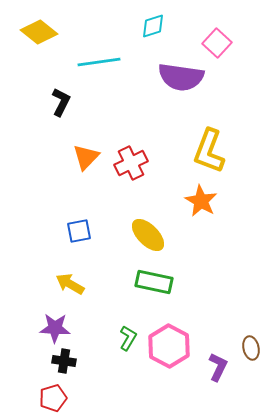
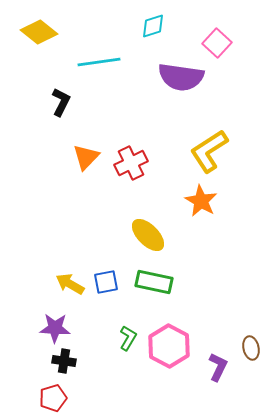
yellow L-shape: rotated 36 degrees clockwise
blue square: moved 27 px right, 51 px down
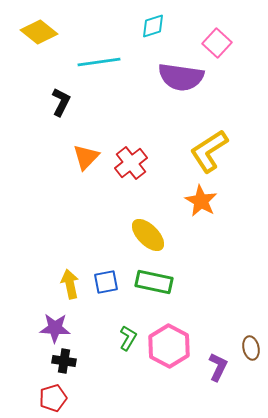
red cross: rotated 12 degrees counterclockwise
yellow arrow: rotated 48 degrees clockwise
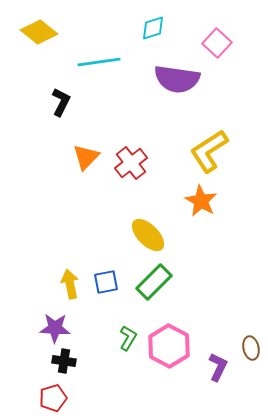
cyan diamond: moved 2 px down
purple semicircle: moved 4 px left, 2 px down
green rectangle: rotated 57 degrees counterclockwise
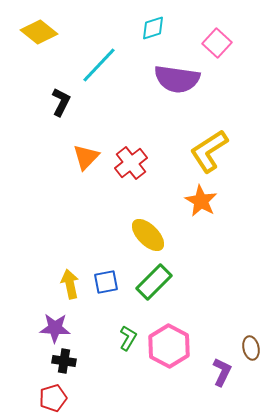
cyan line: moved 3 px down; rotated 39 degrees counterclockwise
purple L-shape: moved 4 px right, 5 px down
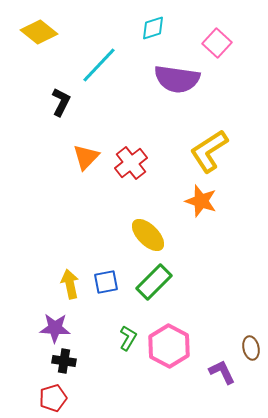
orange star: rotated 12 degrees counterclockwise
purple L-shape: rotated 52 degrees counterclockwise
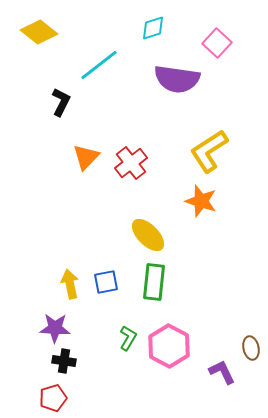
cyan line: rotated 9 degrees clockwise
green rectangle: rotated 39 degrees counterclockwise
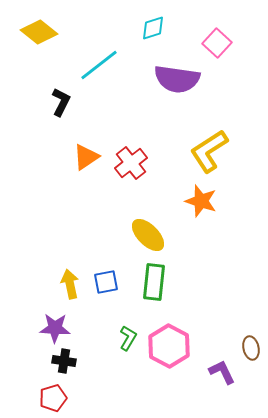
orange triangle: rotated 12 degrees clockwise
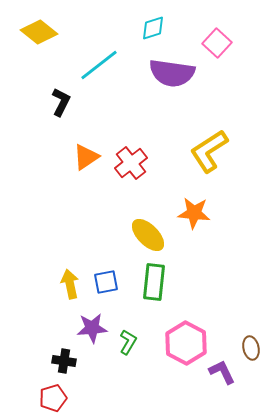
purple semicircle: moved 5 px left, 6 px up
orange star: moved 7 px left, 12 px down; rotated 12 degrees counterclockwise
purple star: moved 37 px right; rotated 8 degrees counterclockwise
green L-shape: moved 4 px down
pink hexagon: moved 17 px right, 3 px up
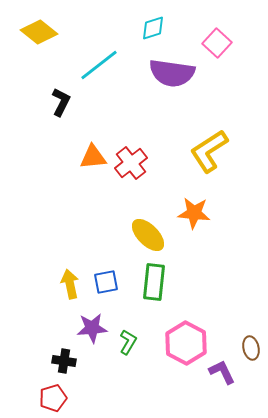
orange triangle: moved 7 px right; rotated 28 degrees clockwise
